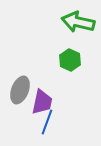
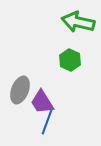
purple trapezoid: rotated 136 degrees clockwise
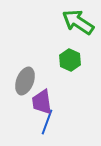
green arrow: rotated 20 degrees clockwise
gray ellipse: moved 5 px right, 9 px up
purple trapezoid: rotated 24 degrees clockwise
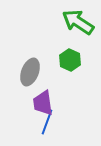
gray ellipse: moved 5 px right, 9 px up
purple trapezoid: moved 1 px right, 1 px down
